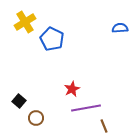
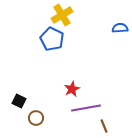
yellow cross: moved 37 px right, 7 px up
black square: rotated 16 degrees counterclockwise
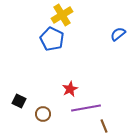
blue semicircle: moved 2 px left, 6 px down; rotated 35 degrees counterclockwise
red star: moved 2 px left
brown circle: moved 7 px right, 4 px up
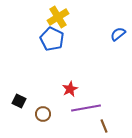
yellow cross: moved 4 px left, 2 px down
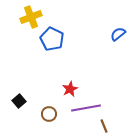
yellow cross: moved 27 px left; rotated 10 degrees clockwise
black square: rotated 24 degrees clockwise
brown circle: moved 6 px right
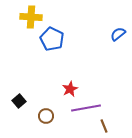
yellow cross: rotated 25 degrees clockwise
brown circle: moved 3 px left, 2 px down
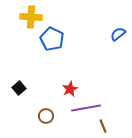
black square: moved 13 px up
brown line: moved 1 px left
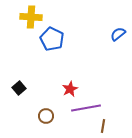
brown line: rotated 32 degrees clockwise
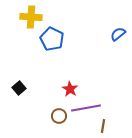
red star: rotated 14 degrees counterclockwise
brown circle: moved 13 px right
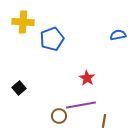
yellow cross: moved 8 px left, 5 px down
blue semicircle: moved 1 px down; rotated 28 degrees clockwise
blue pentagon: rotated 25 degrees clockwise
red star: moved 17 px right, 11 px up
purple line: moved 5 px left, 3 px up
brown line: moved 1 px right, 5 px up
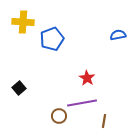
purple line: moved 1 px right, 2 px up
